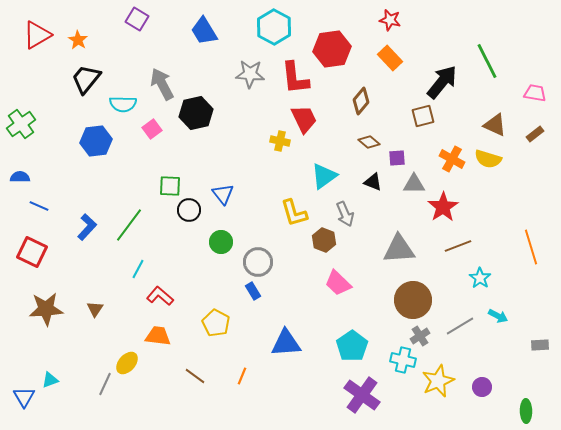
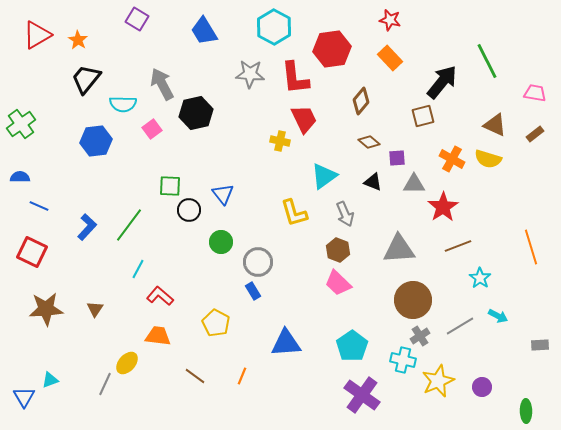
brown hexagon at (324, 240): moved 14 px right, 10 px down
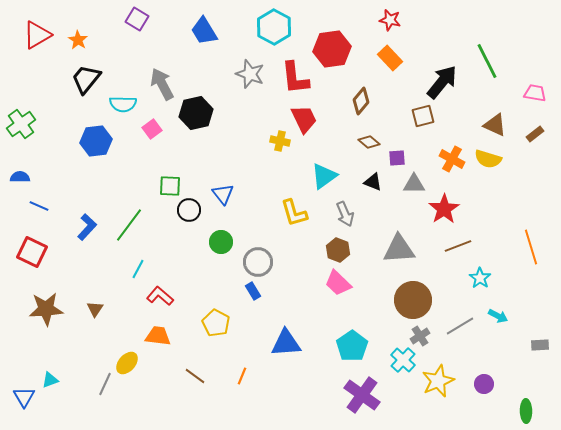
gray star at (250, 74): rotated 16 degrees clockwise
red star at (443, 207): moved 1 px right, 2 px down
cyan cross at (403, 360): rotated 30 degrees clockwise
purple circle at (482, 387): moved 2 px right, 3 px up
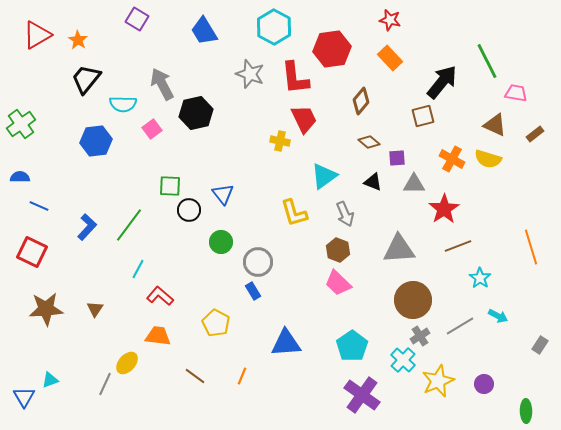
pink trapezoid at (535, 93): moved 19 px left
gray rectangle at (540, 345): rotated 54 degrees counterclockwise
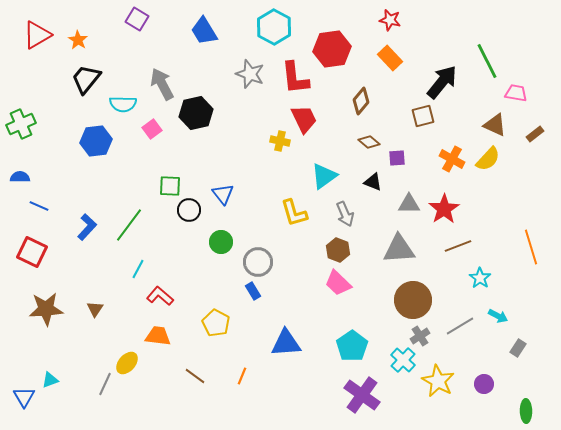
green cross at (21, 124): rotated 12 degrees clockwise
yellow semicircle at (488, 159): rotated 64 degrees counterclockwise
gray triangle at (414, 184): moved 5 px left, 20 px down
gray rectangle at (540, 345): moved 22 px left, 3 px down
yellow star at (438, 381): rotated 20 degrees counterclockwise
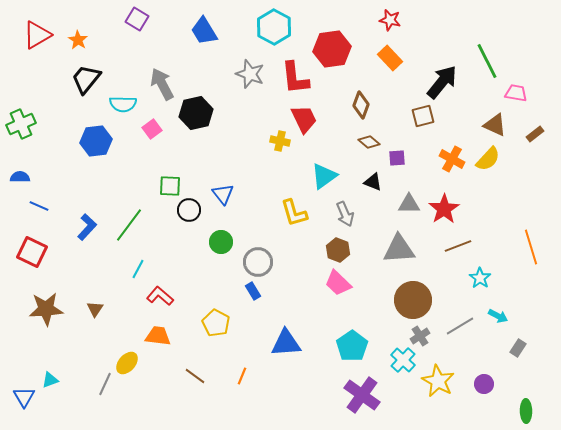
brown diamond at (361, 101): moved 4 px down; rotated 20 degrees counterclockwise
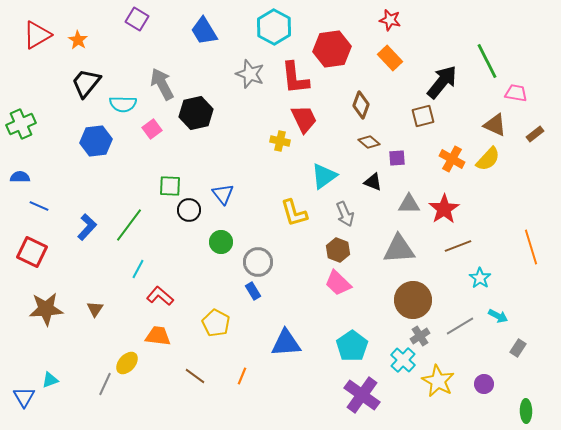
black trapezoid at (86, 79): moved 4 px down
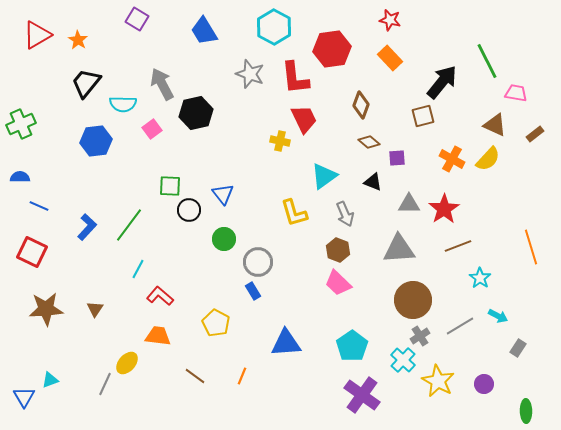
green circle at (221, 242): moved 3 px right, 3 px up
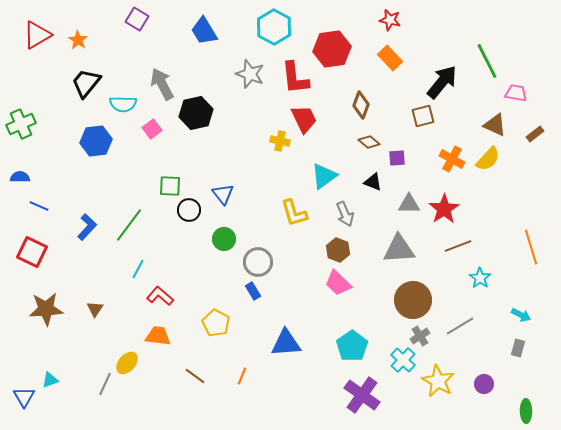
cyan arrow at (498, 316): moved 23 px right, 1 px up
gray rectangle at (518, 348): rotated 18 degrees counterclockwise
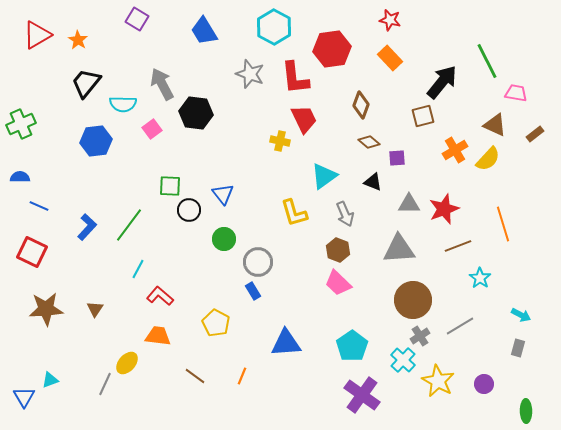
black hexagon at (196, 113): rotated 20 degrees clockwise
orange cross at (452, 159): moved 3 px right, 9 px up; rotated 30 degrees clockwise
red star at (444, 209): rotated 12 degrees clockwise
orange line at (531, 247): moved 28 px left, 23 px up
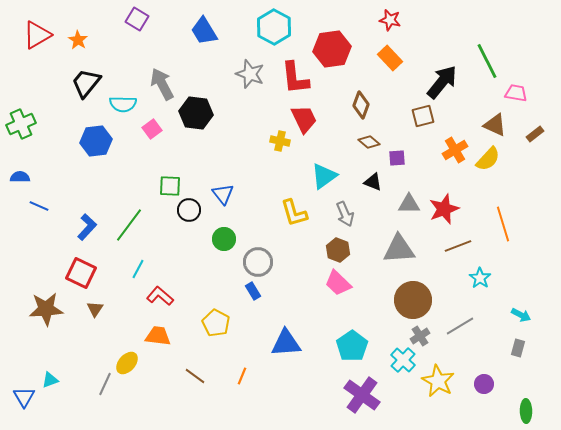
red square at (32, 252): moved 49 px right, 21 px down
